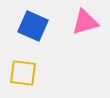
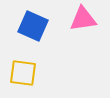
pink triangle: moved 2 px left, 3 px up; rotated 8 degrees clockwise
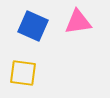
pink triangle: moved 5 px left, 3 px down
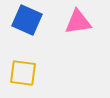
blue square: moved 6 px left, 6 px up
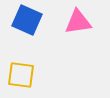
yellow square: moved 2 px left, 2 px down
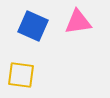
blue square: moved 6 px right, 6 px down
